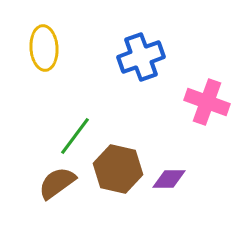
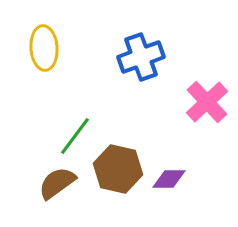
pink cross: rotated 27 degrees clockwise
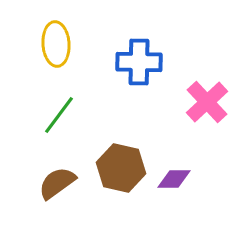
yellow ellipse: moved 12 px right, 4 px up
blue cross: moved 2 px left, 5 px down; rotated 21 degrees clockwise
green line: moved 16 px left, 21 px up
brown hexagon: moved 3 px right, 1 px up
purple diamond: moved 5 px right
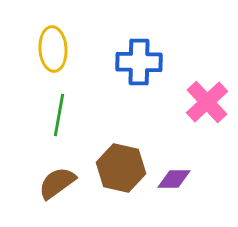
yellow ellipse: moved 3 px left, 5 px down
green line: rotated 27 degrees counterclockwise
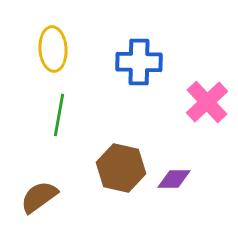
brown semicircle: moved 18 px left, 14 px down
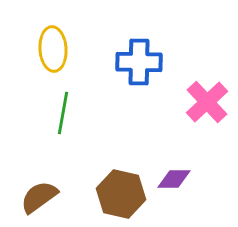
green line: moved 4 px right, 2 px up
brown hexagon: moved 26 px down
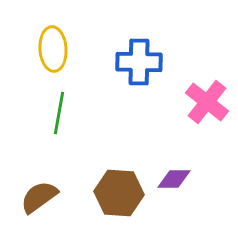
pink cross: rotated 9 degrees counterclockwise
green line: moved 4 px left
brown hexagon: moved 2 px left, 1 px up; rotated 9 degrees counterclockwise
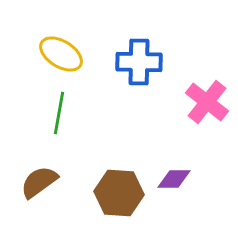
yellow ellipse: moved 8 px right, 5 px down; rotated 54 degrees counterclockwise
brown semicircle: moved 15 px up
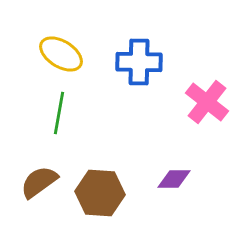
brown hexagon: moved 19 px left
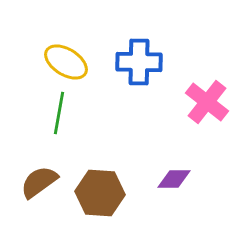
yellow ellipse: moved 5 px right, 8 px down
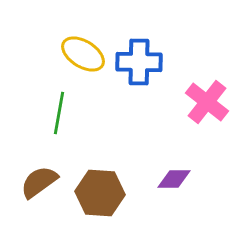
yellow ellipse: moved 17 px right, 8 px up
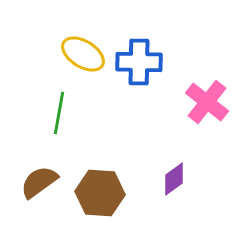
purple diamond: rotated 36 degrees counterclockwise
